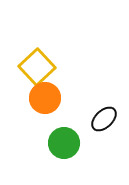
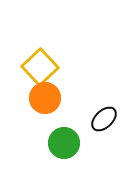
yellow square: moved 3 px right
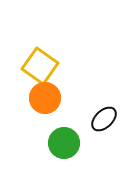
yellow square: moved 1 px up; rotated 12 degrees counterclockwise
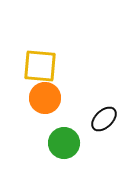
yellow square: rotated 30 degrees counterclockwise
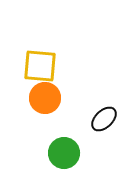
green circle: moved 10 px down
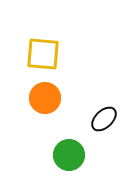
yellow square: moved 3 px right, 12 px up
green circle: moved 5 px right, 2 px down
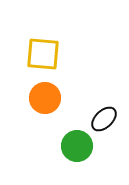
green circle: moved 8 px right, 9 px up
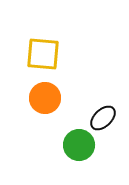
black ellipse: moved 1 px left, 1 px up
green circle: moved 2 px right, 1 px up
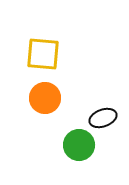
black ellipse: rotated 24 degrees clockwise
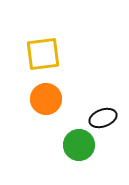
yellow square: rotated 12 degrees counterclockwise
orange circle: moved 1 px right, 1 px down
